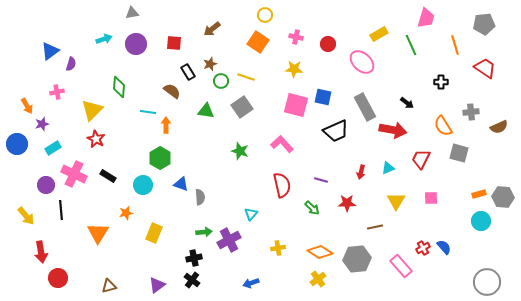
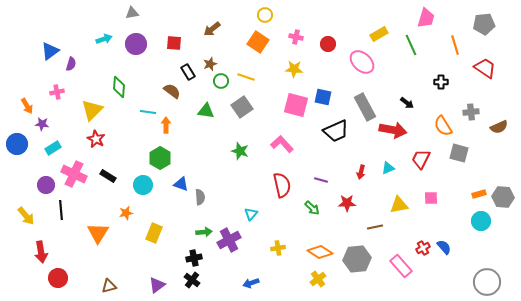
purple star at (42, 124): rotated 24 degrees clockwise
yellow triangle at (396, 201): moved 3 px right, 4 px down; rotated 48 degrees clockwise
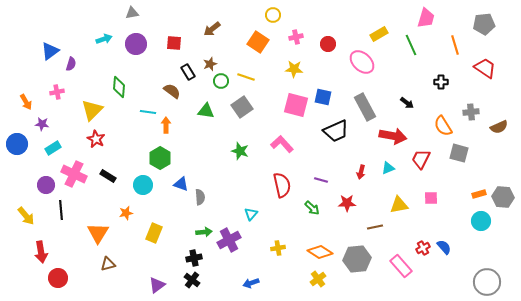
yellow circle at (265, 15): moved 8 px right
pink cross at (296, 37): rotated 24 degrees counterclockwise
orange arrow at (27, 106): moved 1 px left, 4 px up
red arrow at (393, 130): moved 6 px down
brown triangle at (109, 286): moved 1 px left, 22 px up
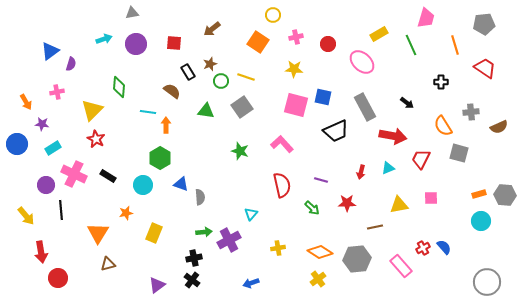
gray hexagon at (503, 197): moved 2 px right, 2 px up
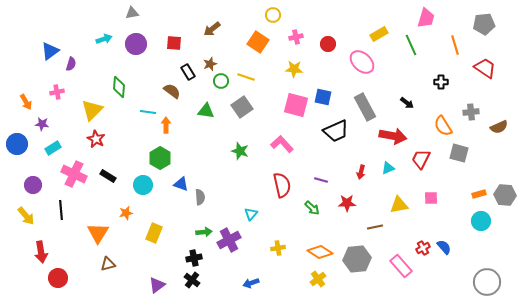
purple circle at (46, 185): moved 13 px left
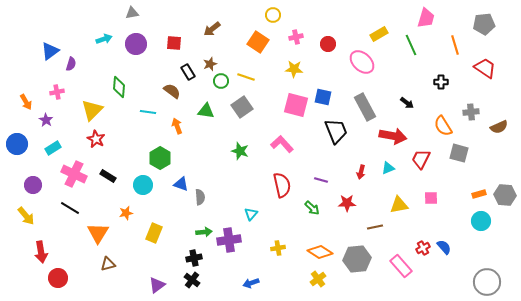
purple star at (42, 124): moved 4 px right, 4 px up; rotated 24 degrees clockwise
orange arrow at (166, 125): moved 11 px right, 1 px down; rotated 21 degrees counterclockwise
black trapezoid at (336, 131): rotated 88 degrees counterclockwise
black line at (61, 210): moved 9 px right, 2 px up; rotated 54 degrees counterclockwise
purple cross at (229, 240): rotated 20 degrees clockwise
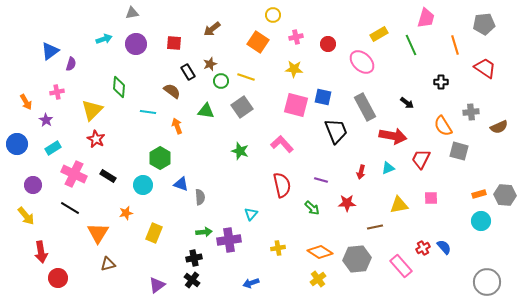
gray square at (459, 153): moved 2 px up
